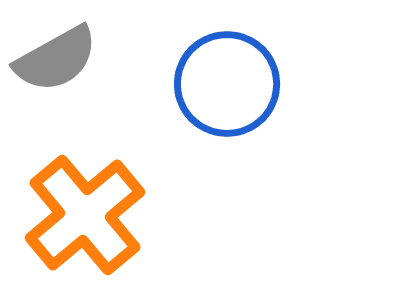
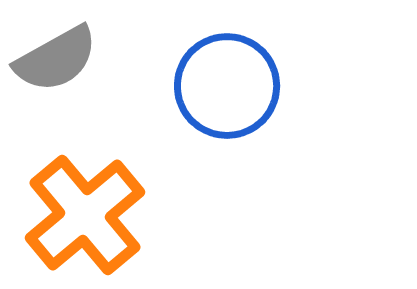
blue circle: moved 2 px down
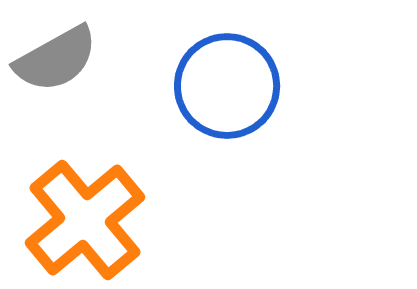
orange cross: moved 5 px down
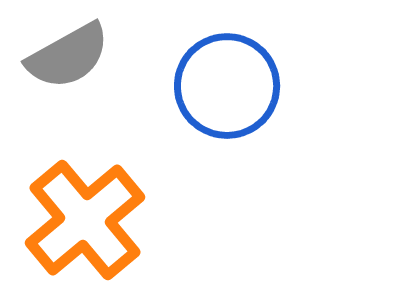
gray semicircle: moved 12 px right, 3 px up
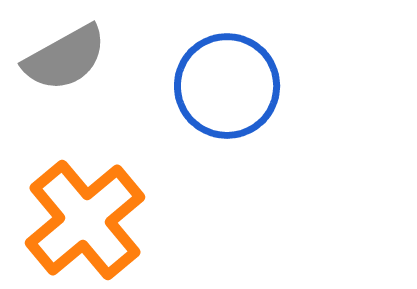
gray semicircle: moved 3 px left, 2 px down
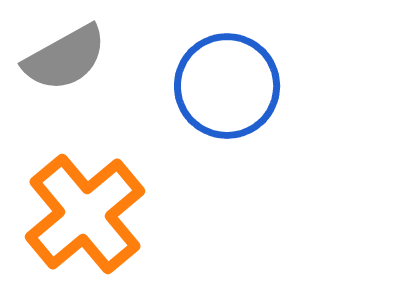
orange cross: moved 6 px up
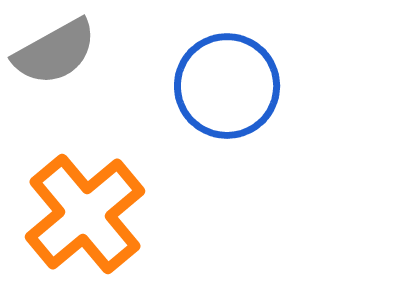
gray semicircle: moved 10 px left, 6 px up
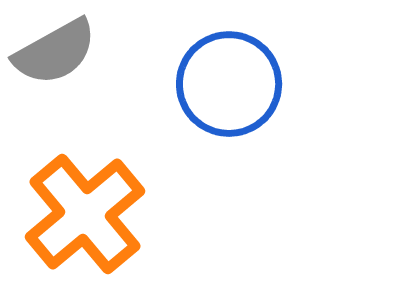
blue circle: moved 2 px right, 2 px up
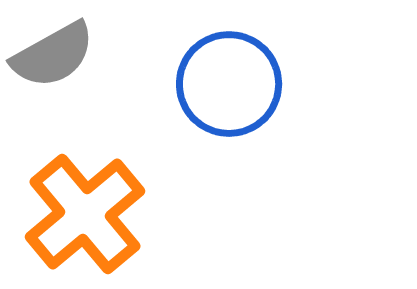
gray semicircle: moved 2 px left, 3 px down
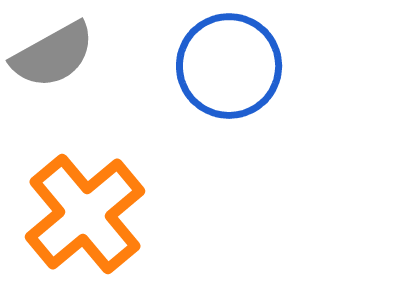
blue circle: moved 18 px up
